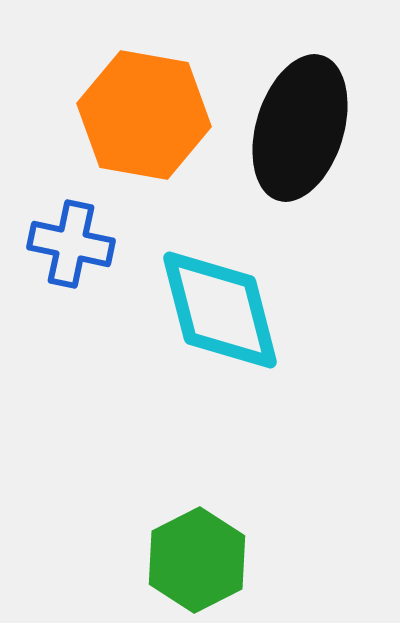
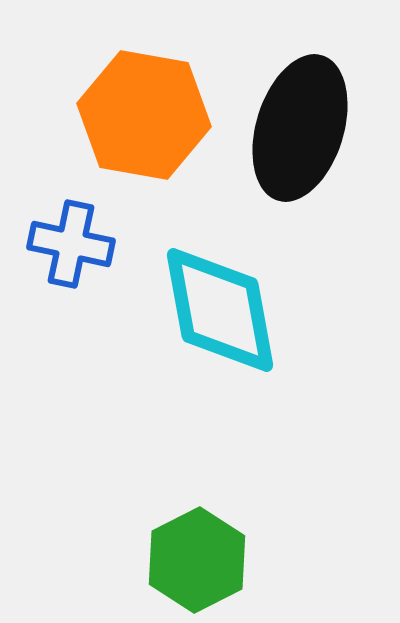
cyan diamond: rotated 4 degrees clockwise
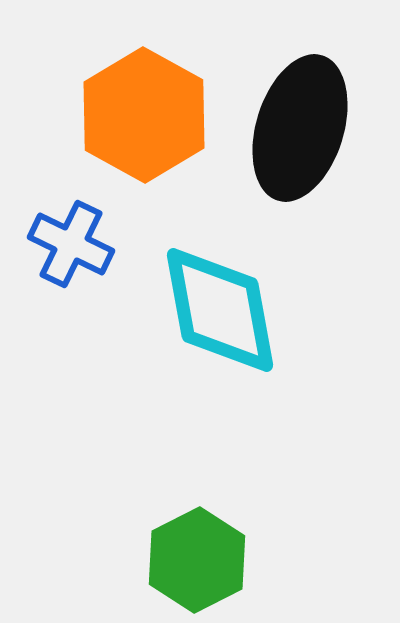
orange hexagon: rotated 19 degrees clockwise
blue cross: rotated 14 degrees clockwise
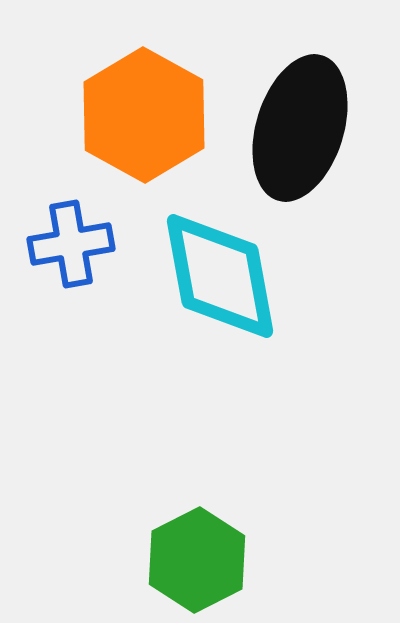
blue cross: rotated 36 degrees counterclockwise
cyan diamond: moved 34 px up
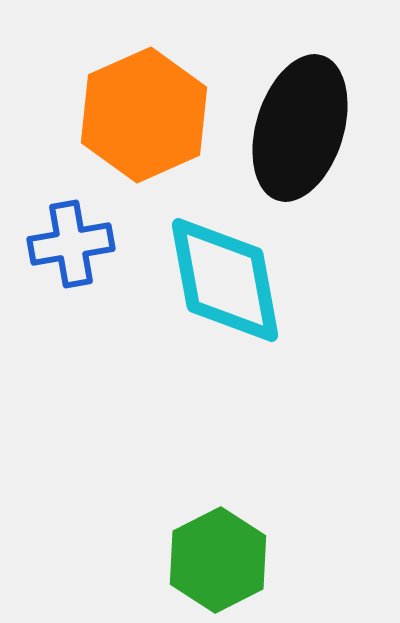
orange hexagon: rotated 7 degrees clockwise
cyan diamond: moved 5 px right, 4 px down
green hexagon: moved 21 px right
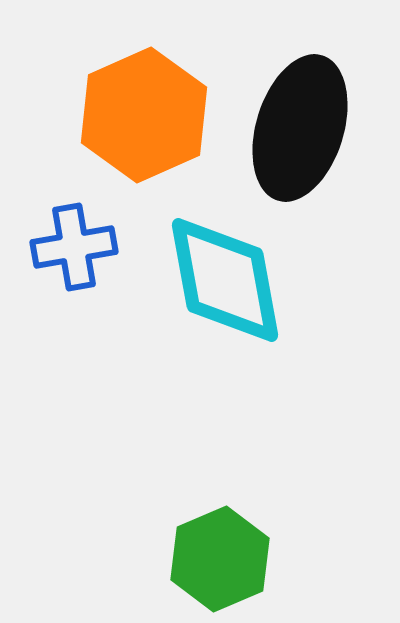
blue cross: moved 3 px right, 3 px down
green hexagon: moved 2 px right, 1 px up; rotated 4 degrees clockwise
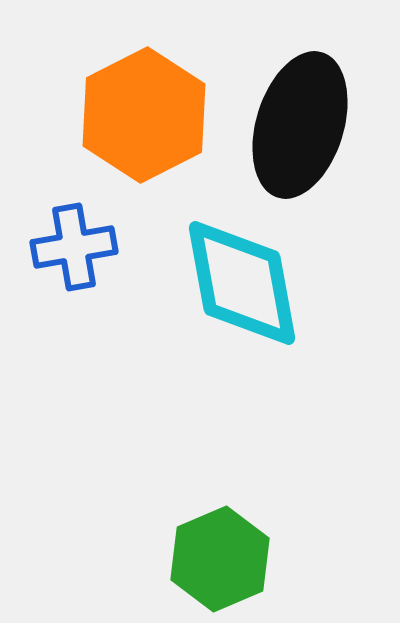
orange hexagon: rotated 3 degrees counterclockwise
black ellipse: moved 3 px up
cyan diamond: moved 17 px right, 3 px down
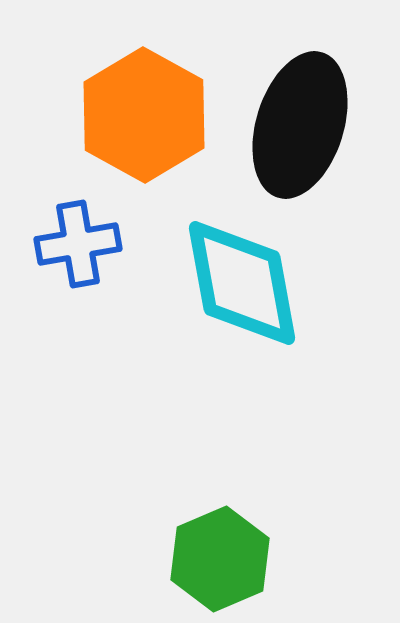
orange hexagon: rotated 4 degrees counterclockwise
blue cross: moved 4 px right, 3 px up
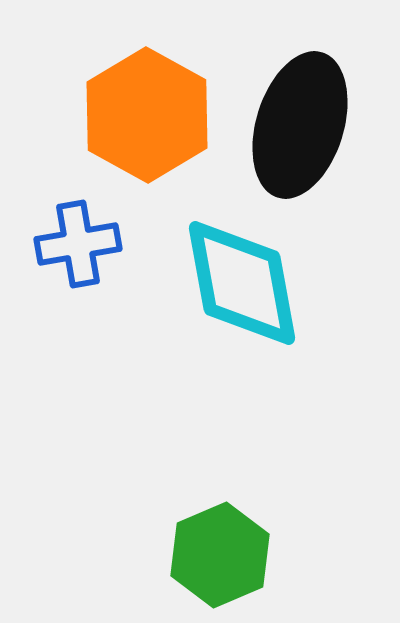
orange hexagon: moved 3 px right
green hexagon: moved 4 px up
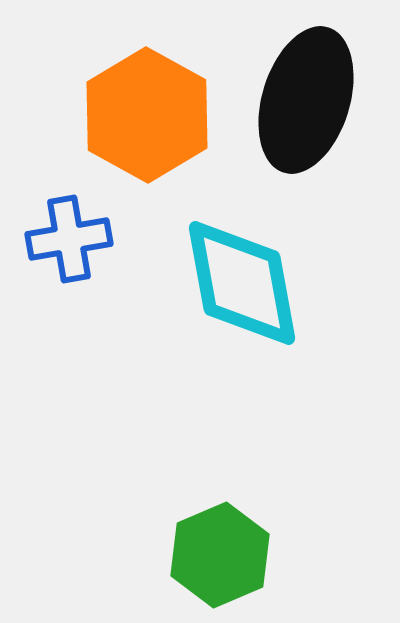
black ellipse: moved 6 px right, 25 px up
blue cross: moved 9 px left, 5 px up
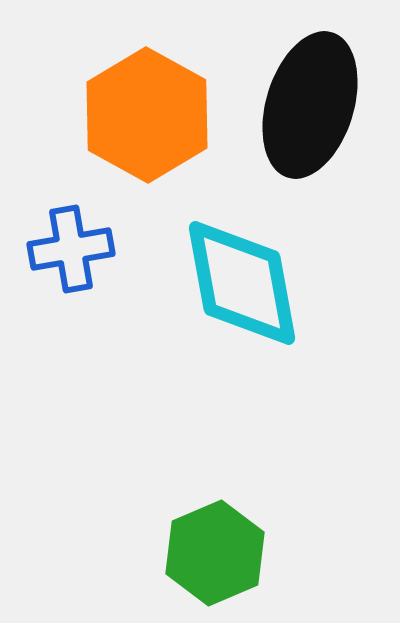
black ellipse: moved 4 px right, 5 px down
blue cross: moved 2 px right, 10 px down
green hexagon: moved 5 px left, 2 px up
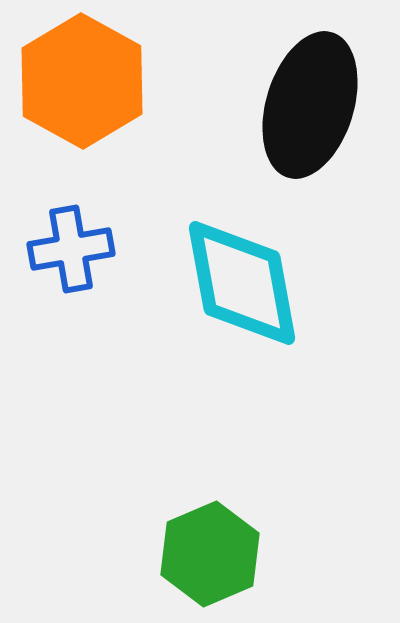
orange hexagon: moved 65 px left, 34 px up
green hexagon: moved 5 px left, 1 px down
